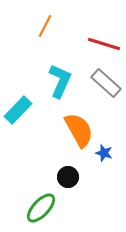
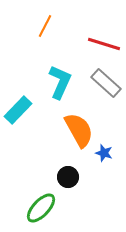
cyan L-shape: moved 1 px down
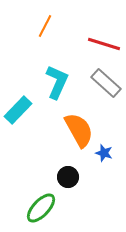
cyan L-shape: moved 3 px left
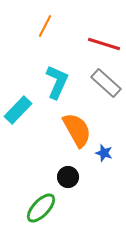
orange semicircle: moved 2 px left
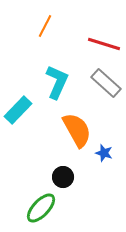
black circle: moved 5 px left
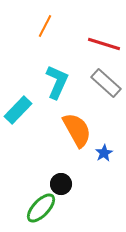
blue star: rotated 24 degrees clockwise
black circle: moved 2 px left, 7 px down
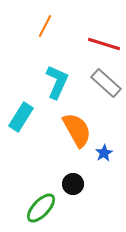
cyan rectangle: moved 3 px right, 7 px down; rotated 12 degrees counterclockwise
black circle: moved 12 px right
